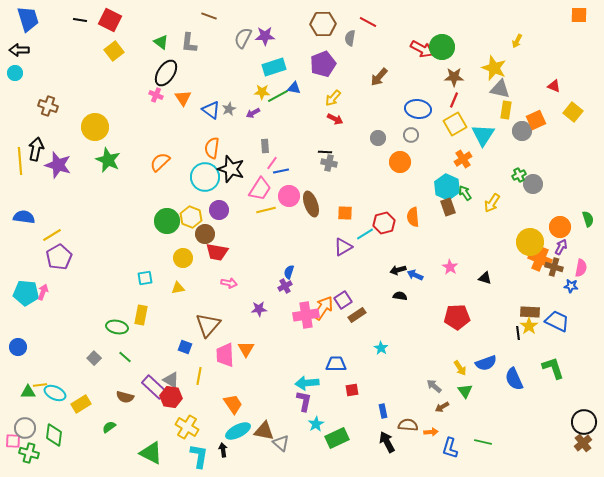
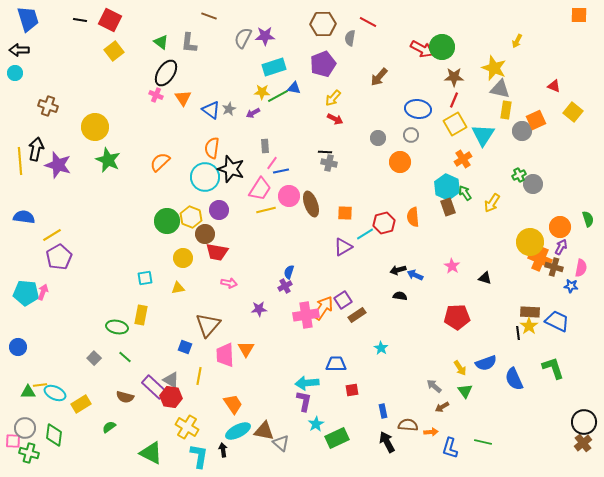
pink star at (450, 267): moved 2 px right, 1 px up
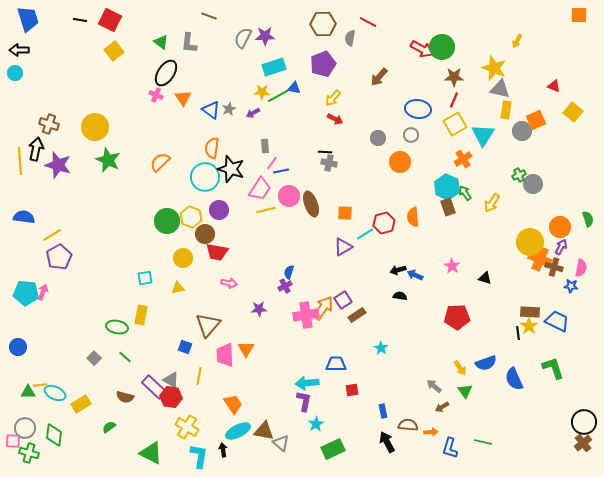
brown cross at (48, 106): moved 1 px right, 18 px down
green rectangle at (337, 438): moved 4 px left, 11 px down
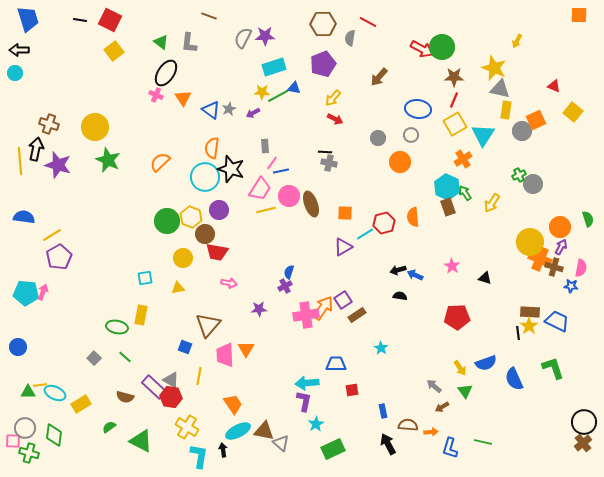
black arrow at (387, 442): moved 1 px right, 2 px down
green triangle at (151, 453): moved 10 px left, 12 px up
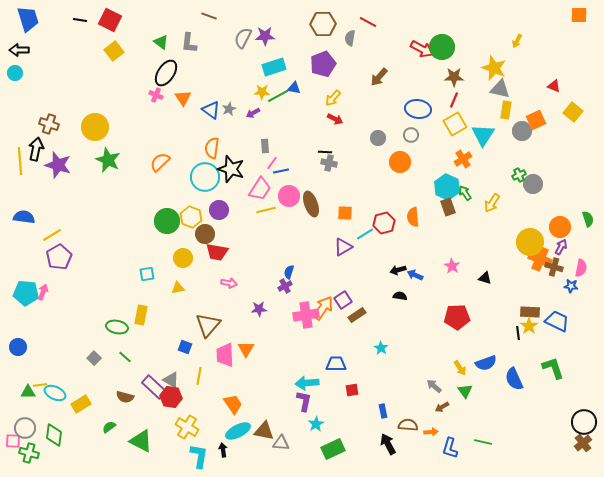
cyan square at (145, 278): moved 2 px right, 4 px up
gray triangle at (281, 443): rotated 36 degrees counterclockwise
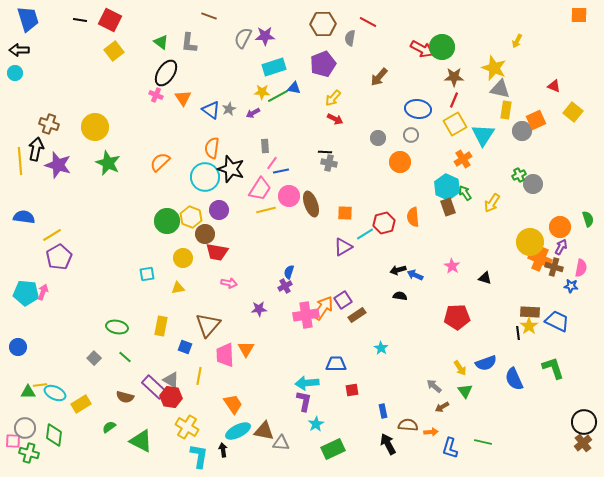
green star at (108, 160): moved 3 px down
yellow rectangle at (141, 315): moved 20 px right, 11 px down
